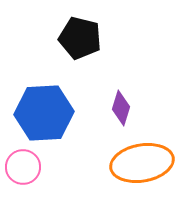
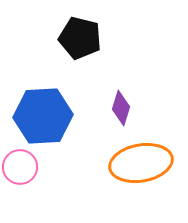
blue hexagon: moved 1 px left, 3 px down
orange ellipse: moved 1 px left
pink circle: moved 3 px left
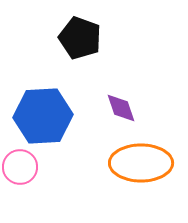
black pentagon: rotated 6 degrees clockwise
purple diamond: rotated 36 degrees counterclockwise
orange ellipse: rotated 10 degrees clockwise
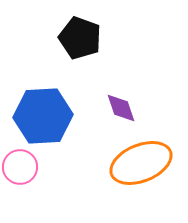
orange ellipse: rotated 22 degrees counterclockwise
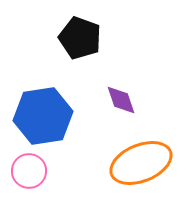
purple diamond: moved 8 px up
blue hexagon: rotated 6 degrees counterclockwise
pink circle: moved 9 px right, 4 px down
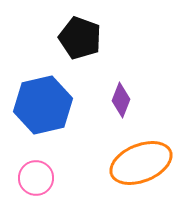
purple diamond: rotated 40 degrees clockwise
blue hexagon: moved 11 px up; rotated 4 degrees counterclockwise
pink circle: moved 7 px right, 7 px down
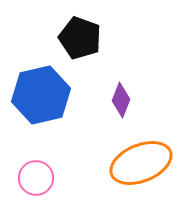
blue hexagon: moved 2 px left, 10 px up
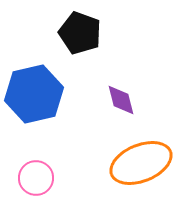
black pentagon: moved 5 px up
blue hexagon: moved 7 px left, 1 px up
purple diamond: rotated 36 degrees counterclockwise
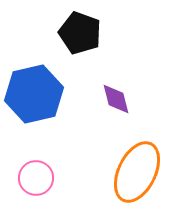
purple diamond: moved 5 px left, 1 px up
orange ellipse: moved 4 px left, 9 px down; rotated 42 degrees counterclockwise
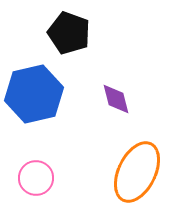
black pentagon: moved 11 px left
